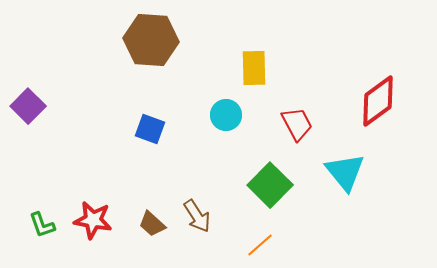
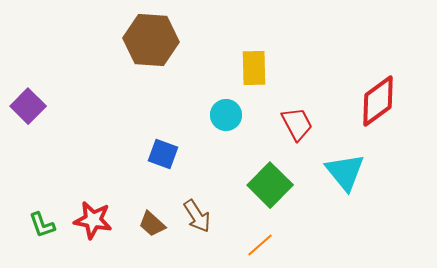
blue square: moved 13 px right, 25 px down
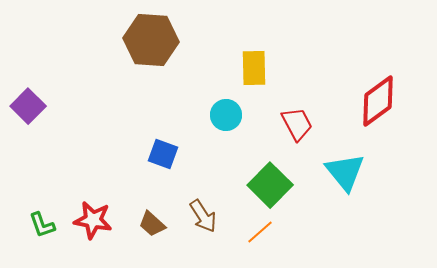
brown arrow: moved 6 px right
orange line: moved 13 px up
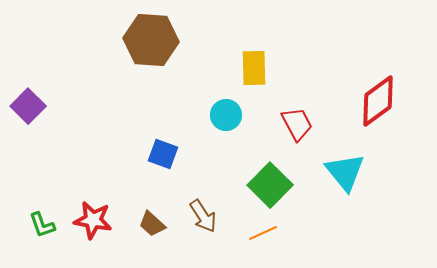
orange line: moved 3 px right, 1 px down; rotated 16 degrees clockwise
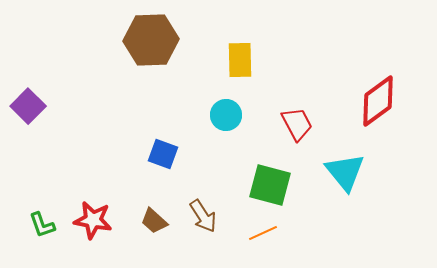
brown hexagon: rotated 6 degrees counterclockwise
yellow rectangle: moved 14 px left, 8 px up
green square: rotated 30 degrees counterclockwise
brown trapezoid: moved 2 px right, 3 px up
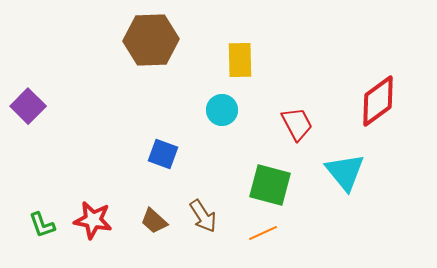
cyan circle: moved 4 px left, 5 px up
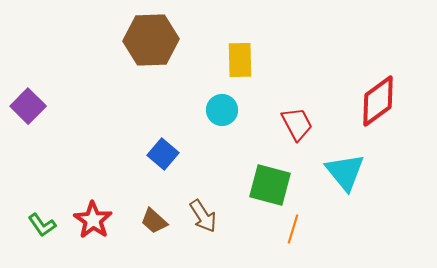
blue square: rotated 20 degrees clockwise
red star: rotated 24 degrees clockwise
green L-shape: rotated 16 degrees counterclockwise
orange line: moved 30 px right, 4 px up; rotated 48 degrees counterclockwise
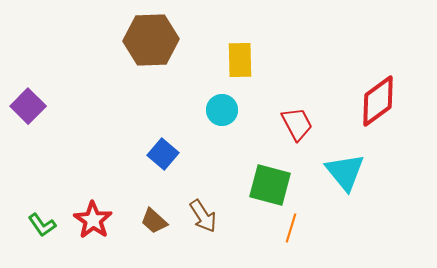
orange line: moved 2 px left, 1 px up
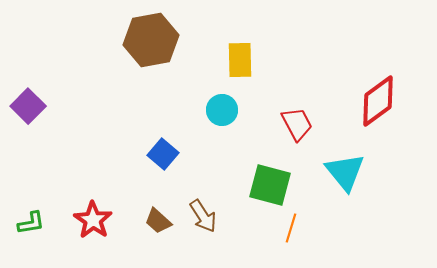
brown hexagon: rotated 8 degrees counterclockwise
brown trapezoid: moved 4 px right
green L-shape: moved 11 px left, 2 px up; rotated 64 degrees counterclockwise
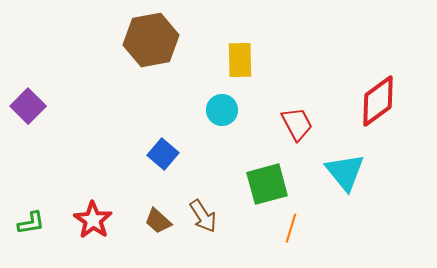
green square: moved 3 px left, 1 px up; rotated 30 degrees counterclockwise
